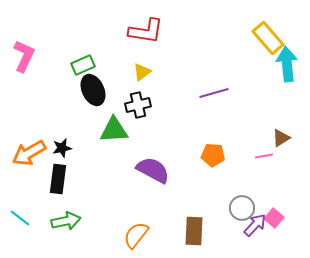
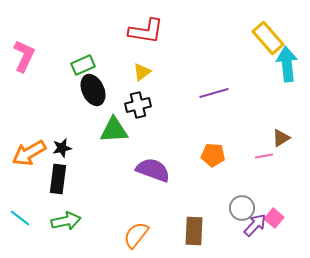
purple semicircle: rotated 8 degrees counterclockwise
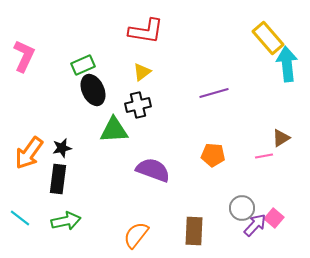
orange arrow: rotated 24 degrees counterclockwise
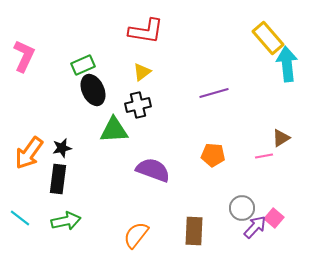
purple arrow: moved 2 px down
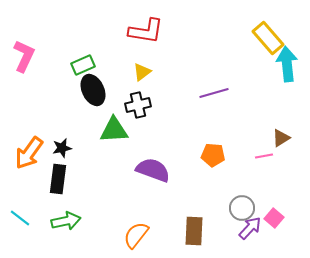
purple arrow: moved 5 px left, 1 px down
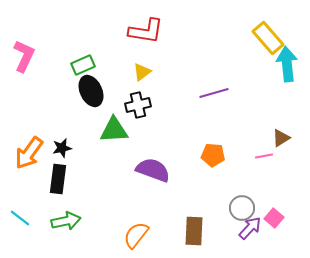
black ellipse: moved 2 px left, 1 px down
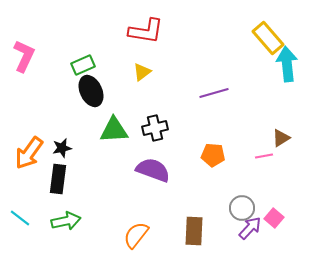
black cross: moved 17 px right, 23 px down
